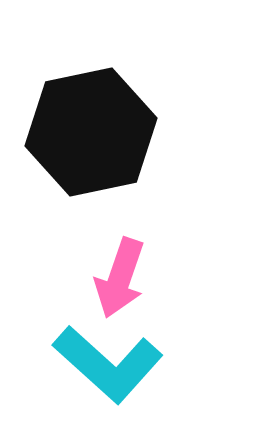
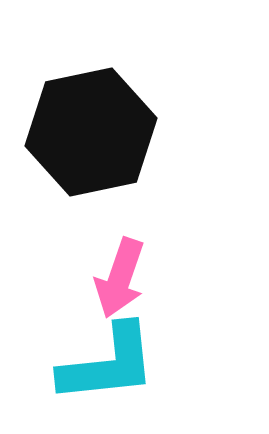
cyan L-shape: rotated 48 degrees counterclockwise
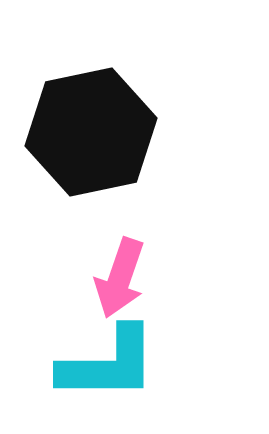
cyan L-shape: rotated 6 degrees clockwise
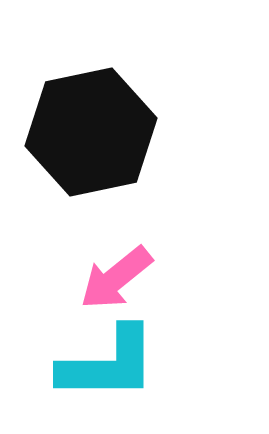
pink arrow: moved 4 px left; rotated 32 degrees clockwise
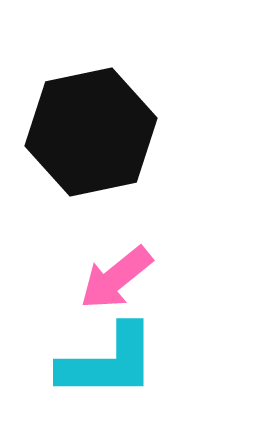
cyan L-shape: moved 2 px up
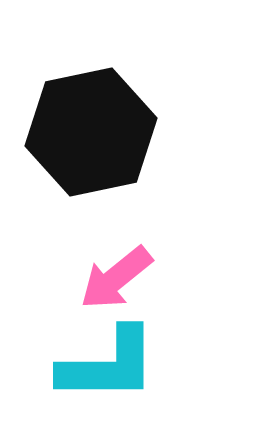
cyan L-shape: moved 3 px down
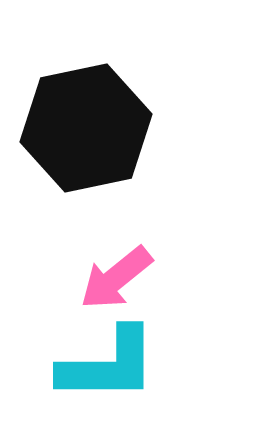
black hexagon: moved 5 px left, 4 px up
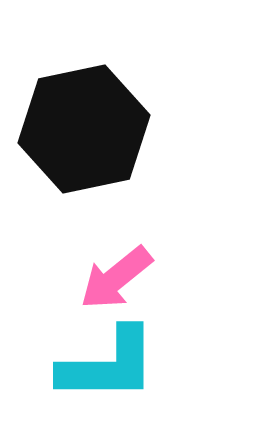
black hexagon: moved 2 px left, 1 px down
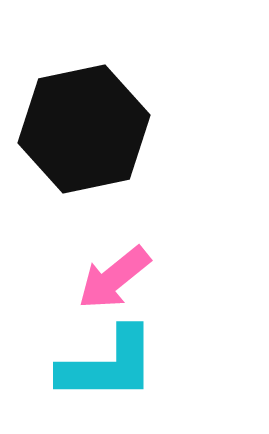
pink arrow: moved 2 px left
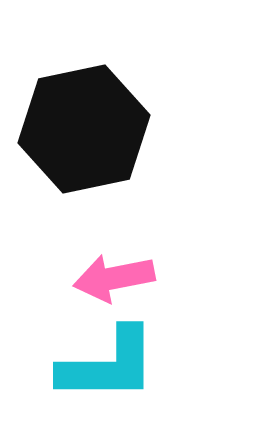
pink arrow: rotated 28 degrees clockwise
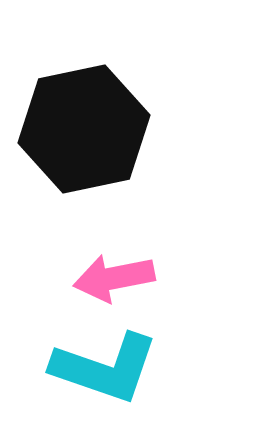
cyan L-shape: moved 3 px left, 3 px down; rotated 19 degrees clockwise
